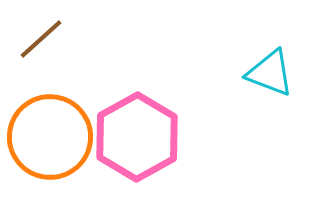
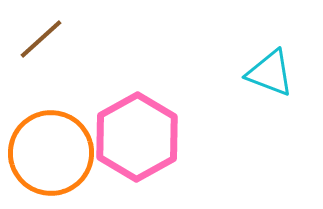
orange circle: moved 1 px right, 16 px down
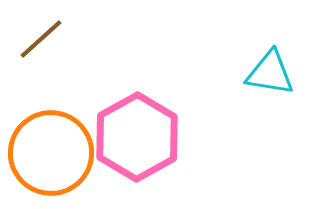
cyan triangle: rotated 12 degrees counterclockwise
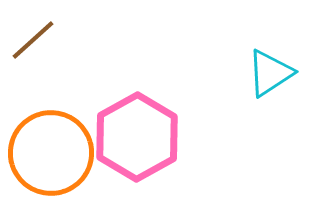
brown line: moved 8 px left, 1 px down
cyan triangle: rotated 42 degrees counterclockwise
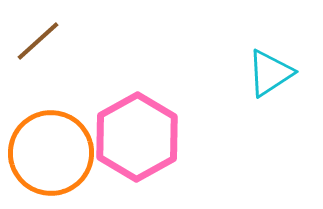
brown line: moved 5 px right, 1 px down
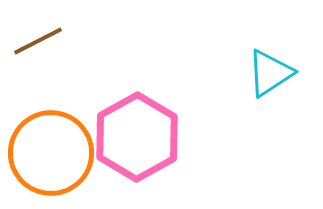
brown line: rotated 15 degrees clockwise
